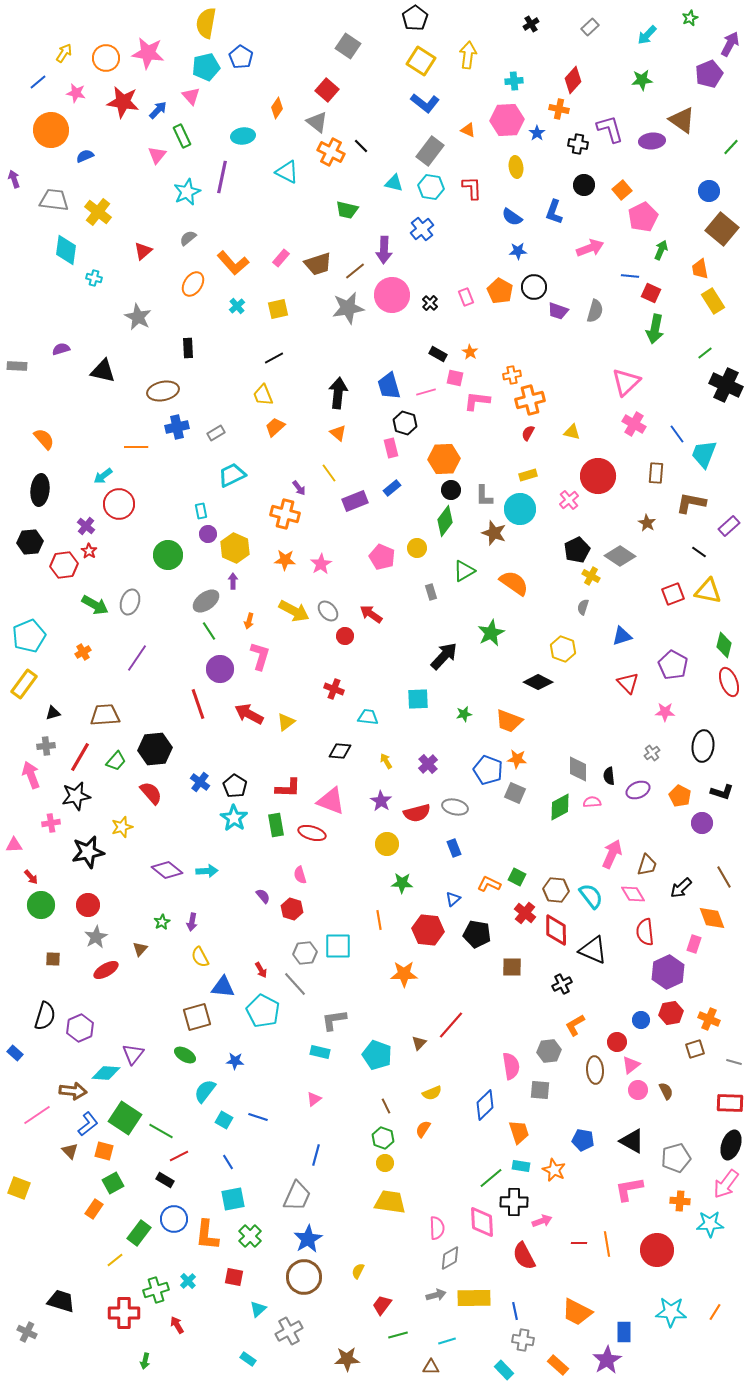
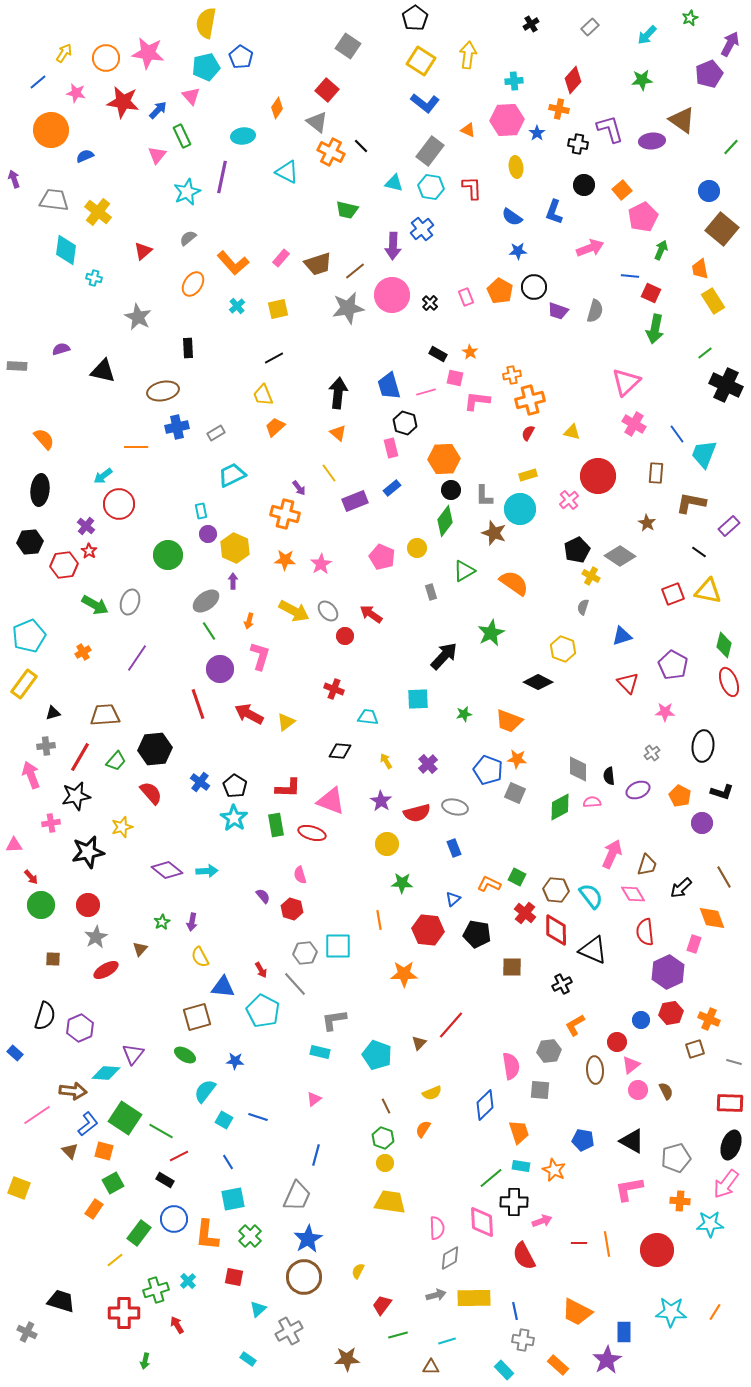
purple arrow at (384, 250): moved 9 px right, 4 px up
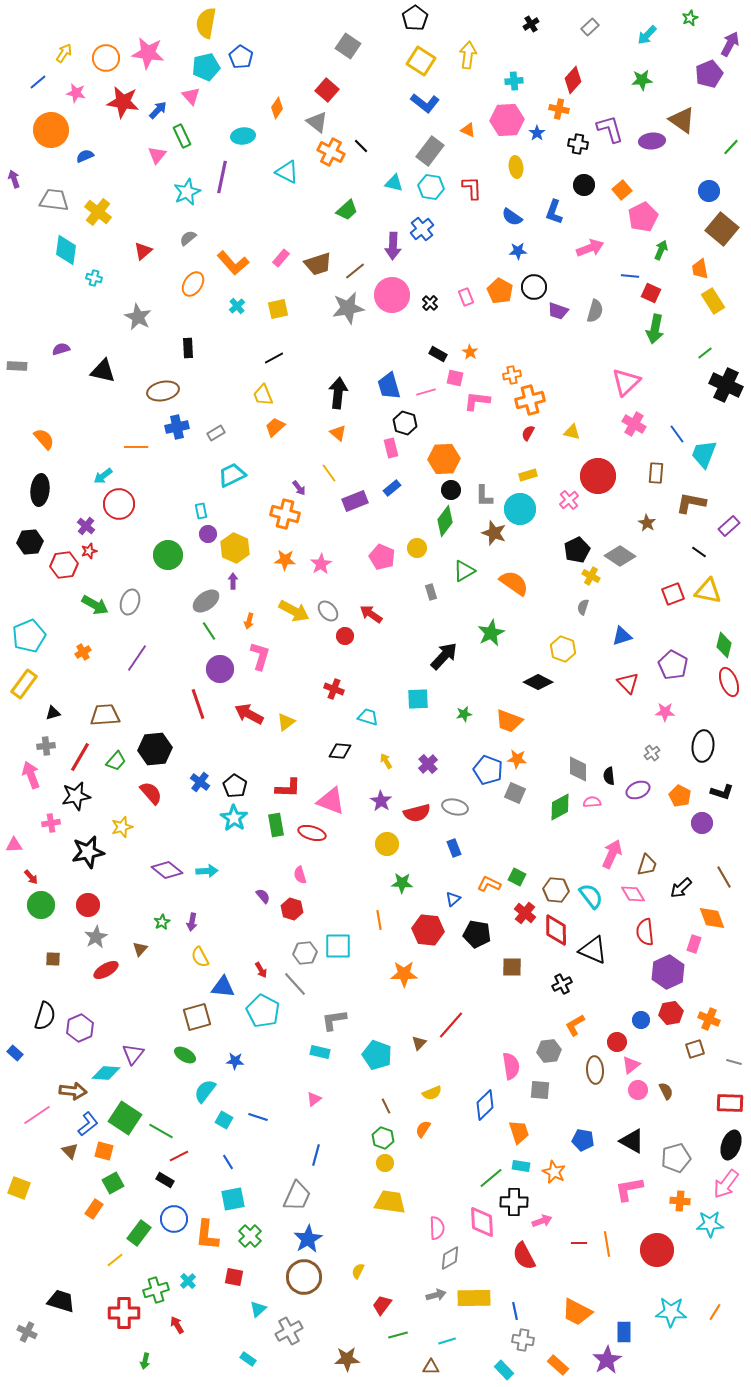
green trapezoid at (347, 210): rotated 55 degrees counterclockwise
red star at (89, 551): rotated 21 degrees clockwise
cyan trapezoid at (368, 717): rotated 10 degrees clockwise
orange star at (554, 1170): moved 2 px down
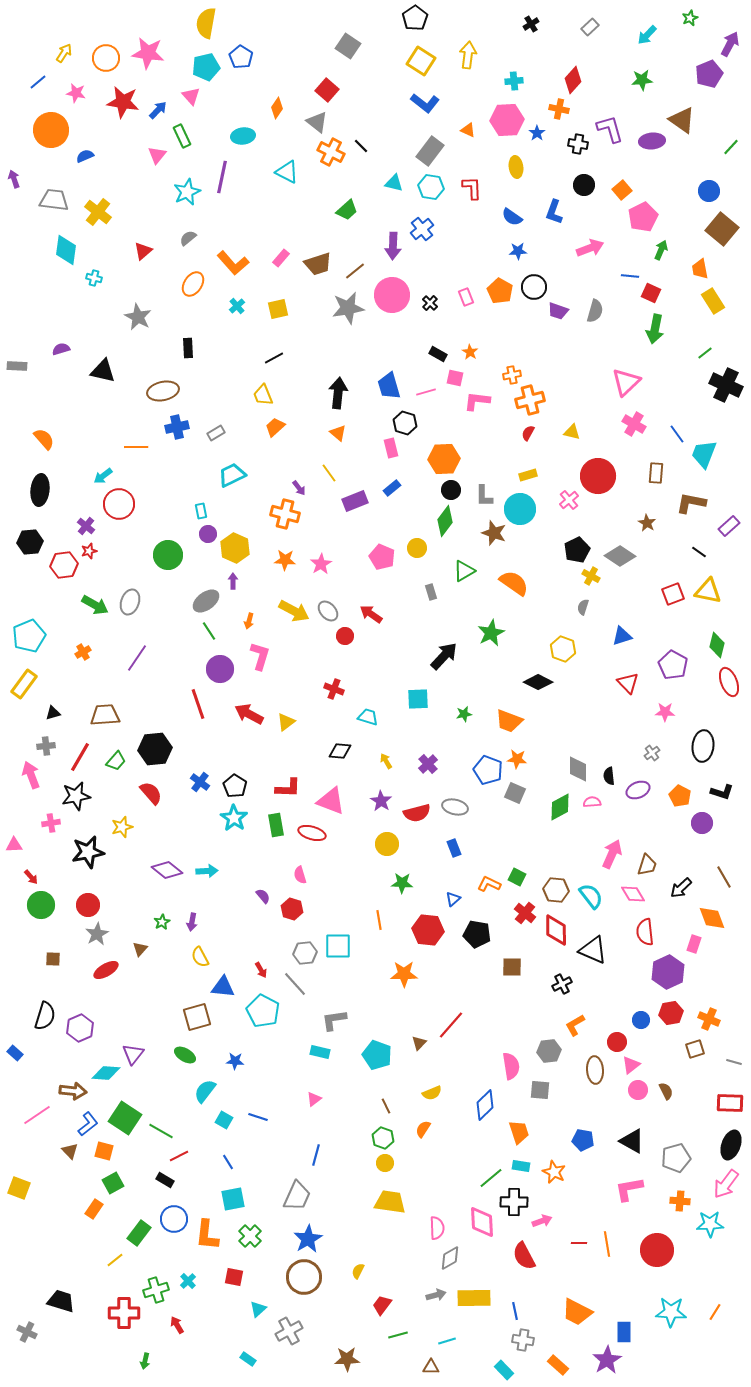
green diamond at (724, 645): moved 7 px left
gray star at (96, 937): moved 1 px right, 3 px up
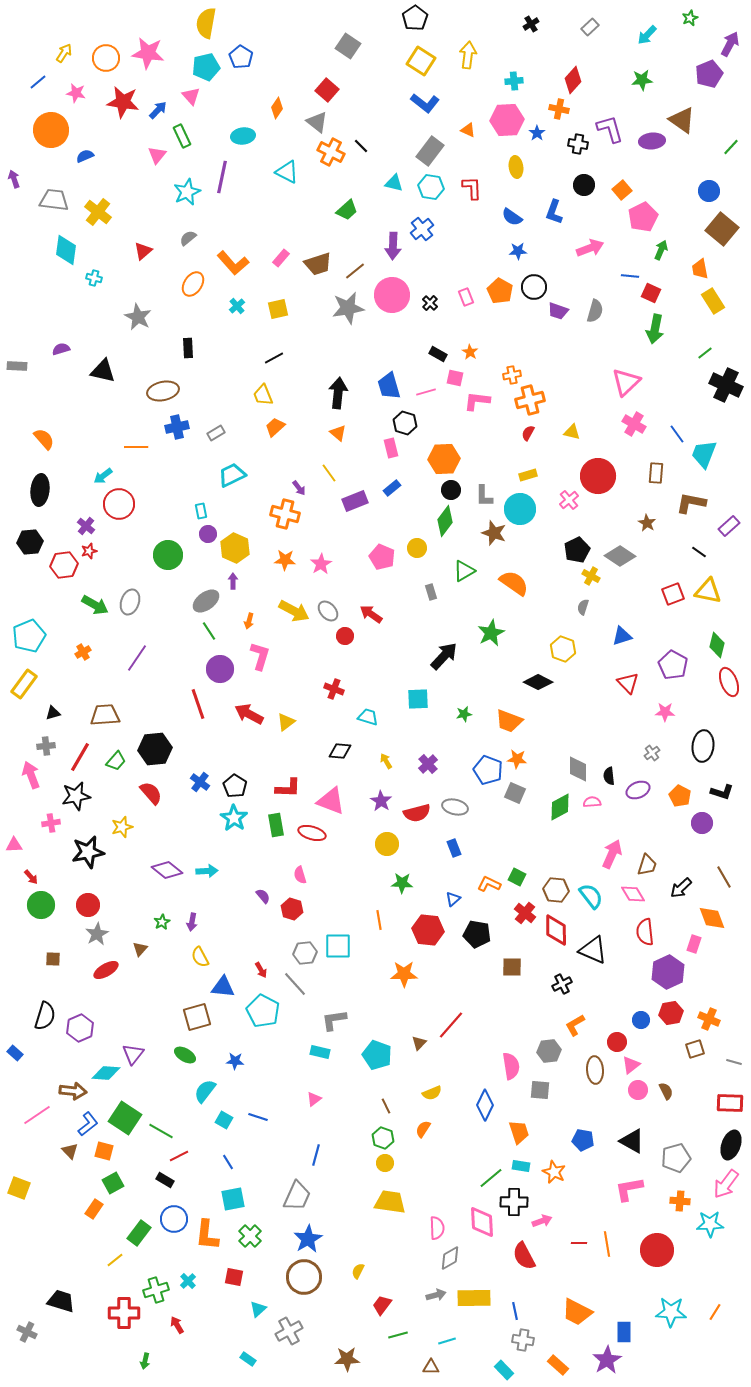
blue diamond at (485, 1105): rotated 20 degrees counterclockwise
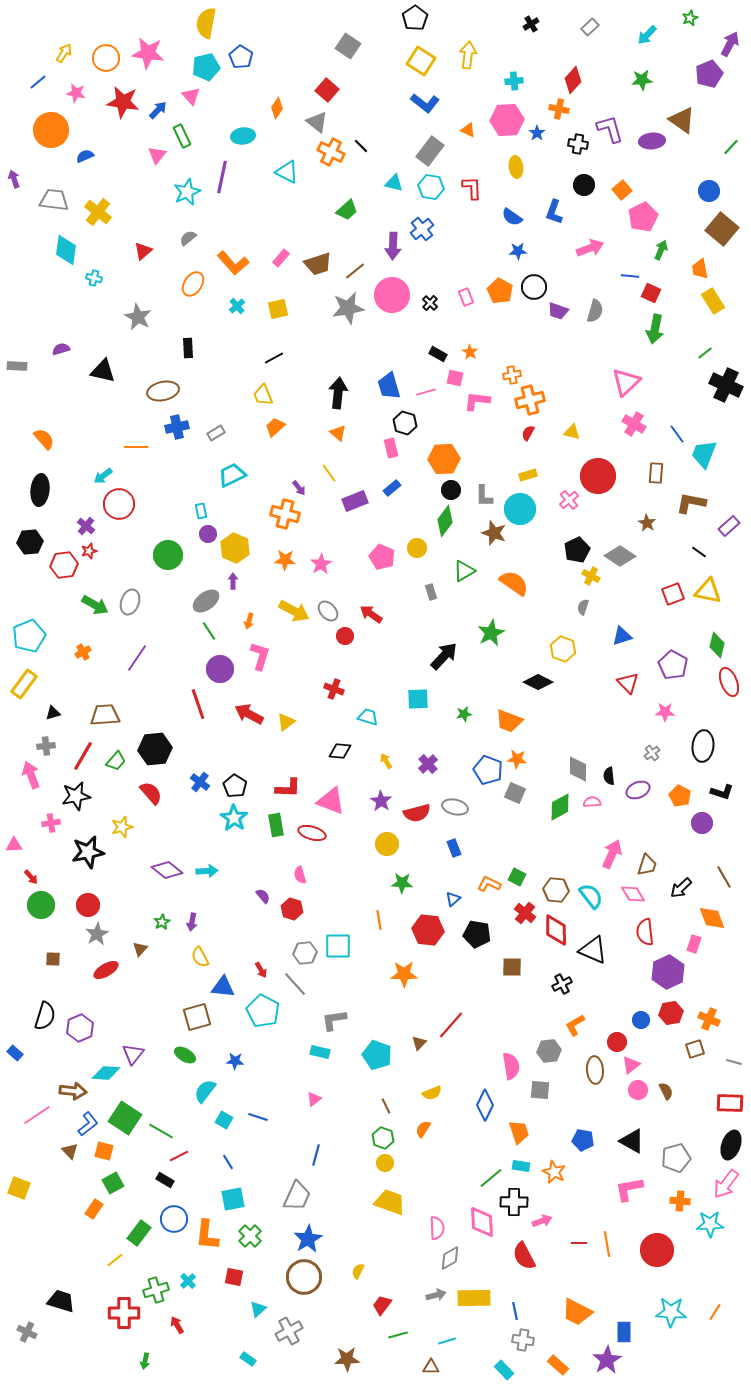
red line at (80, 757): moved 3 px right, 1 px up
yellow trapezoid at (390, 1202): rotated 12 degrees clockwise
